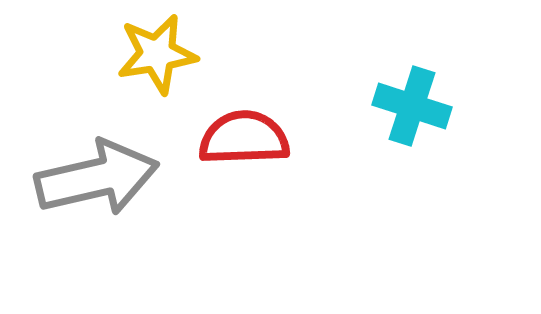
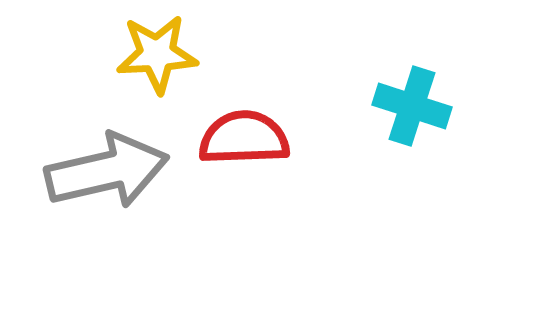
yellow star: rotated 6 degrees clockwise
gray arrow: moved 10 px right, 7 px up
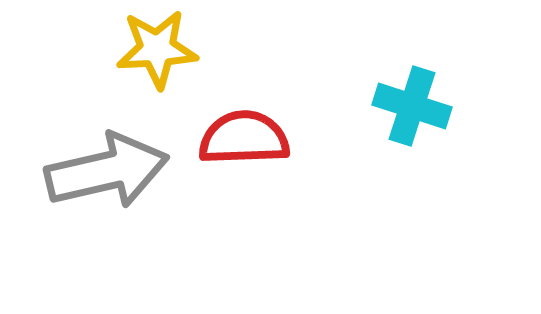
yellow star: moved 5 px up
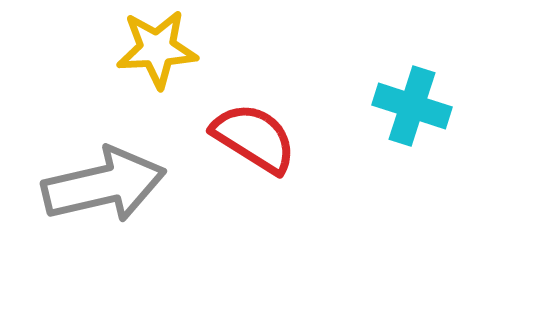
red semicircle: moved 10 px right; rotated 34 degrees clockwise
gray arrow: moved 3 px left, 14 px down
